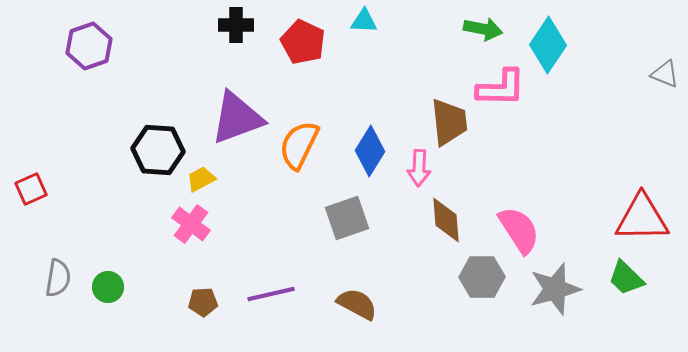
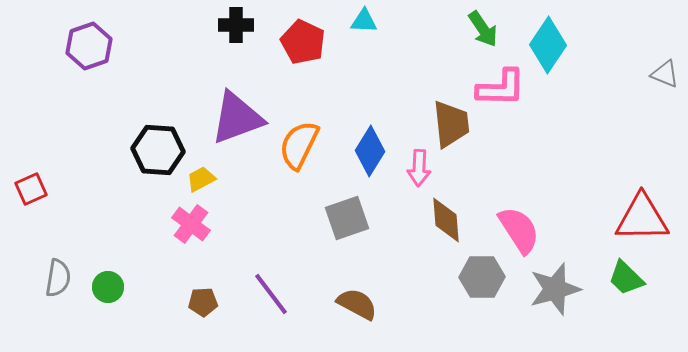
green arrow: rotated 45 degrees clockwise
brown trapezoid: moved 2 px right, 2 px down
purple line: rotated 66 degrees clockwise
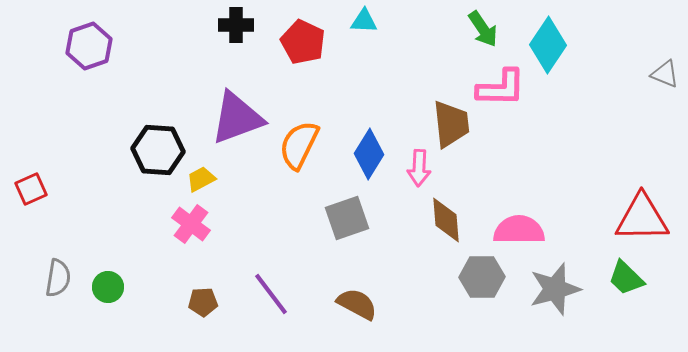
blue diamond: moved 1 px left, 3 px down
pink semicircle: rotated 57 degrees counterclockwise
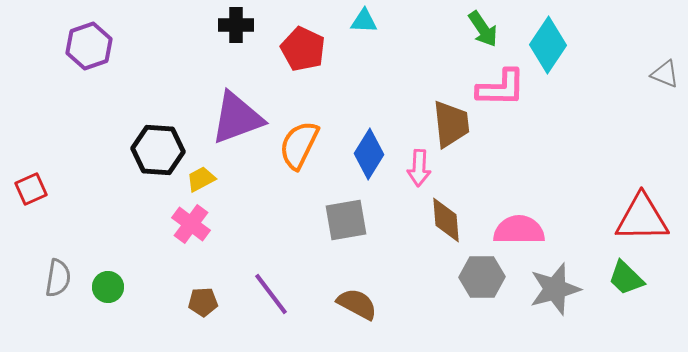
red pentagon: moved 7 px down
gray square: moved 1 px left, 2 px down; rotated 9 degrees clockwise
